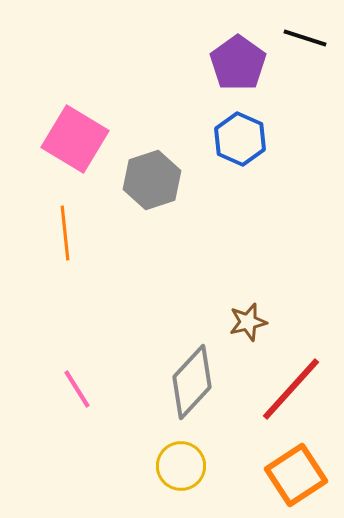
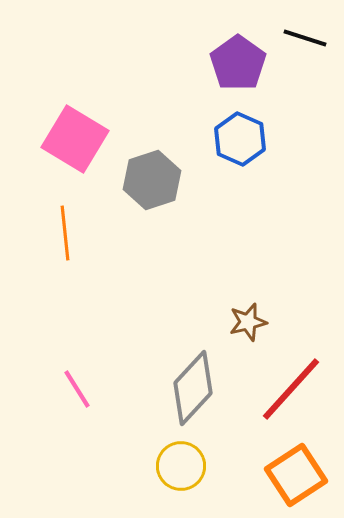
gray diamond: moved 1 px right, 6 px down
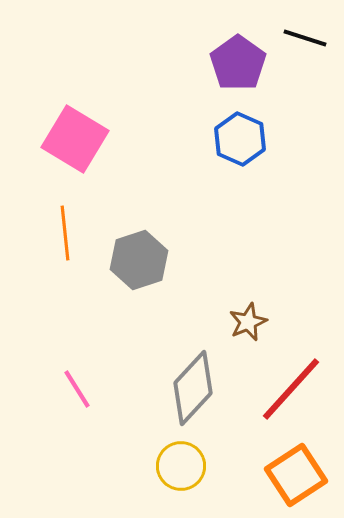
gray hexagon: moved 13 px left, 80 px down
brown star: rotated 9 degrees counterclockwise
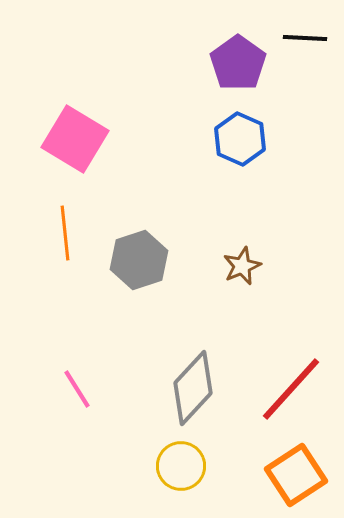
black line: rotated 15 degrees counterclockwise
brown star: moved 6 px left, 56 px up
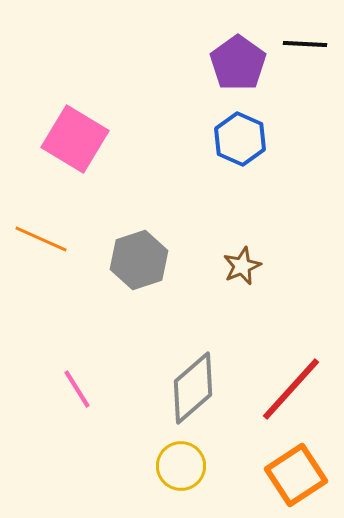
black line: moved 6 px down
orange line: moved 24 px left, 6 px down; rotated 60 degrees counterclockwise
gray diamond: rotated 6 degrees clockwise
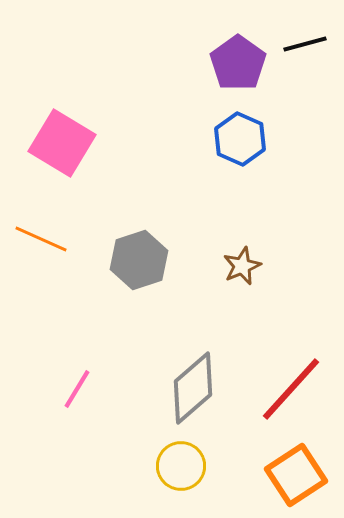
black line: rotated 18 degrees counterclockwise
pink square: moved 13 px left, 4 px down
pink line: rotated 63 degrees clockwise
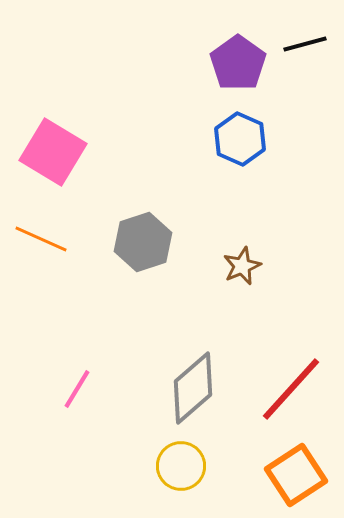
pink square: moved 9 px left, 9 px down
gray hexagon: moved 4 px right, 18 px up
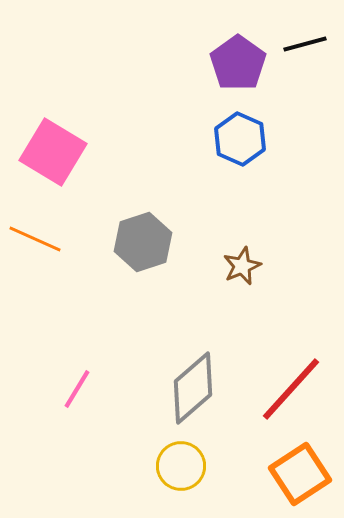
orange line: moved 6 px left
orange square: moved 4 px right, 1 px up
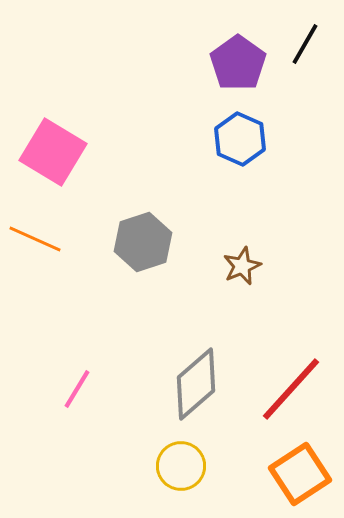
black line: rotated 45 degrees counterclockwise
gray diamond: moved 3 px right, 4 px up
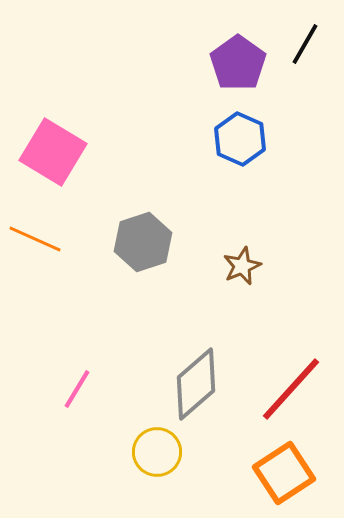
yellow circle: moved 24 px left, 14 px up
orange square: moved 16 px left, 1 px up
